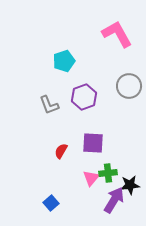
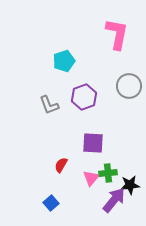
pink L-shape: rotated 40 degrees clockwise
red semicircle: moved 14 px down
purple arrow: rotated 8 degrees clockwise
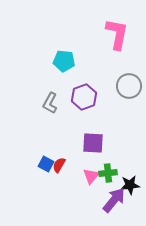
cyan pentagon: rotated 25 degrees clockwise
gray L-shape: moved 1 px right, 2 px up; rotated 50 degrees clockwise
red semicircle: moved 2 px left
pink triangle: moved 2 px up
blue square: moved 5 px left, 39 px up; rotated 21 degrees counterclockwise
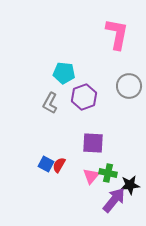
cyan pentagon: moved 12 px down
green cross: rotated 18 degrees clockwise
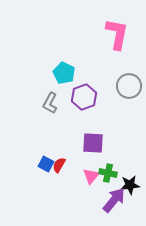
cyan pentagon: rotated 20 degrees clockwise
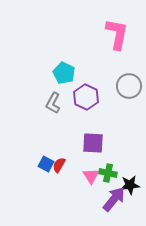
purple hexagon: moved 2 px right; rotated 15 degrees counterclockwise
gray L-shape: moved 3 px right
pink triangle: rotated 12 degrees counterclockwise
purple arrow: moved 1 px up
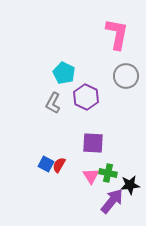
gray circle: moved 3 px left, 10 px up
purple arrow: moved 2 px left, 2 px down
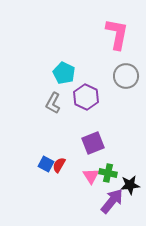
purple square: rotated 25 degrees counterclockwise
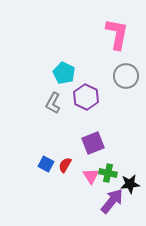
red semicircle: moved 6 px right
black star: moved 1 px up
